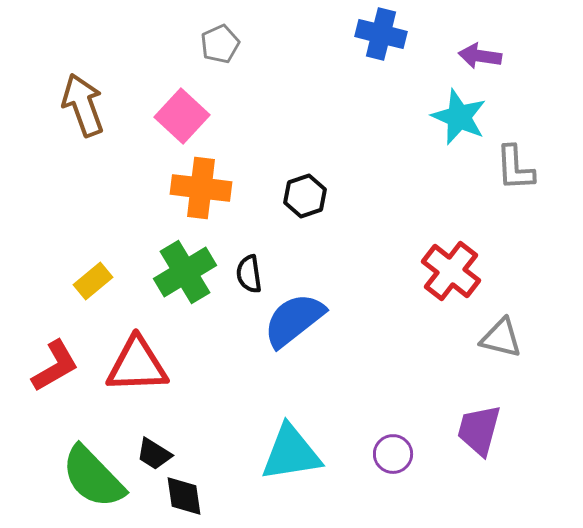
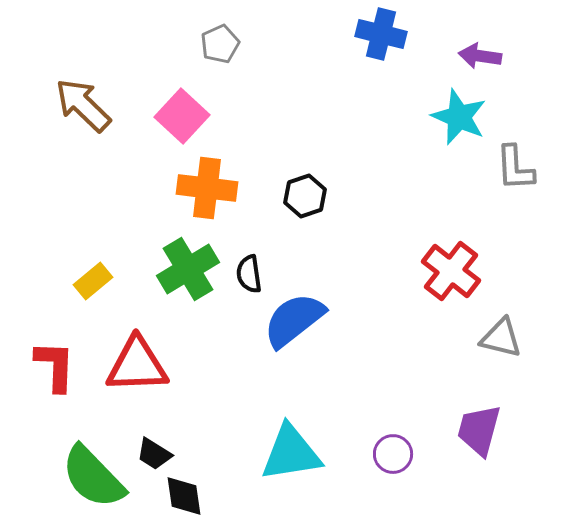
brown arrow: rotated 26 degrees counterclockwise
orange cross: moved 6 px right
green cross: moved 3 px right, 3 px up
red L-shape: rotated 58 degrees counterclockwise
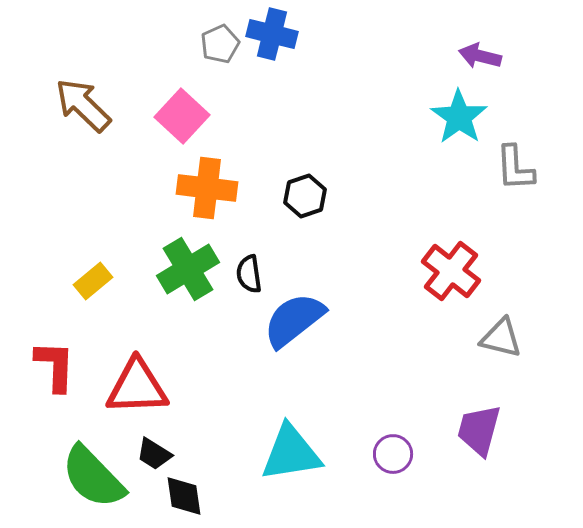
blue cross: moved 109 px left
purple arrow: rotated 6 degrees clockwise
cyan star: rotated 12 degrees clockwise
red triangle: moved 22 px down
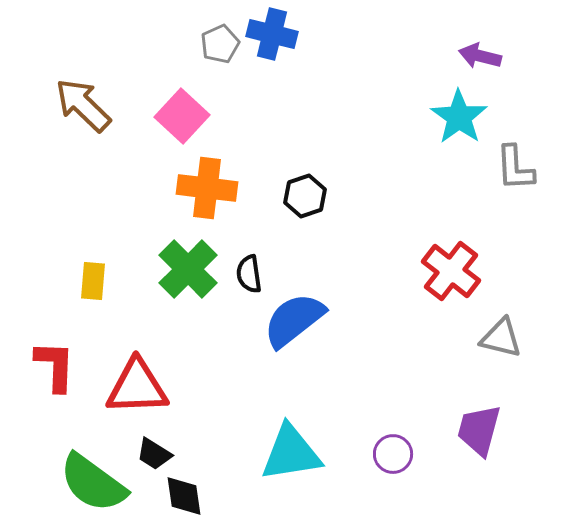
green cross: rotated 14 degrees counterclockwise
yellow rectangle: rotated 45 degrees counterclockwise
green semicircle: moved 6 px down; rotated 10 degrees counterclockwise
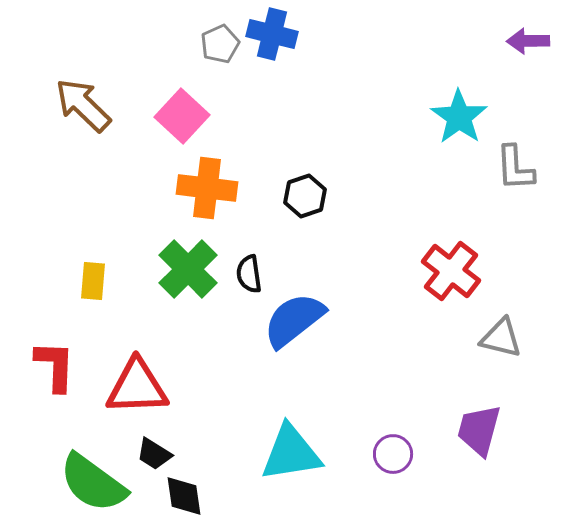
purple arrow: moved 48 px right, 15 px up; rotated 15 degrees counterclockwise
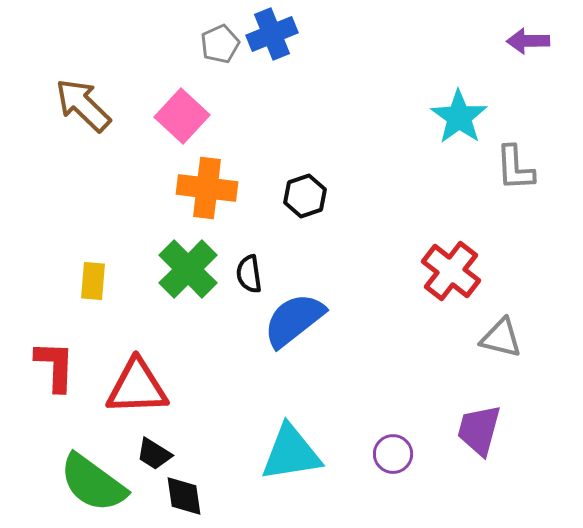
blue cross: rotated 36 degrees counterclockwise
